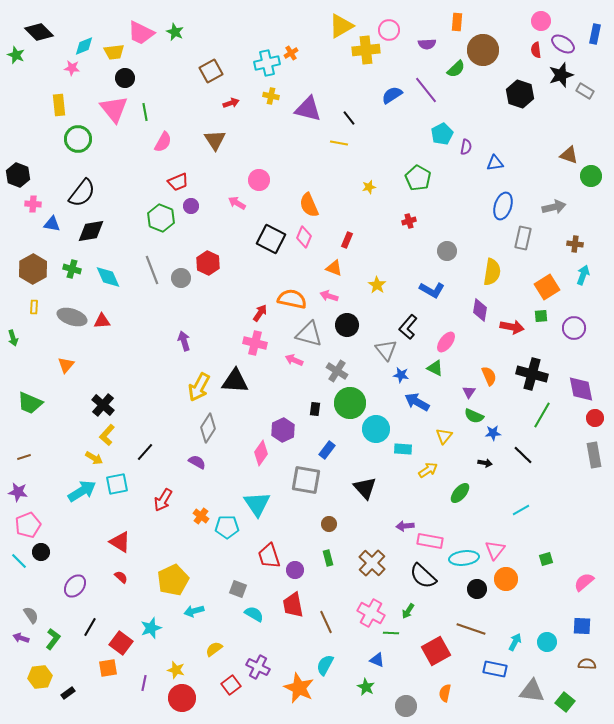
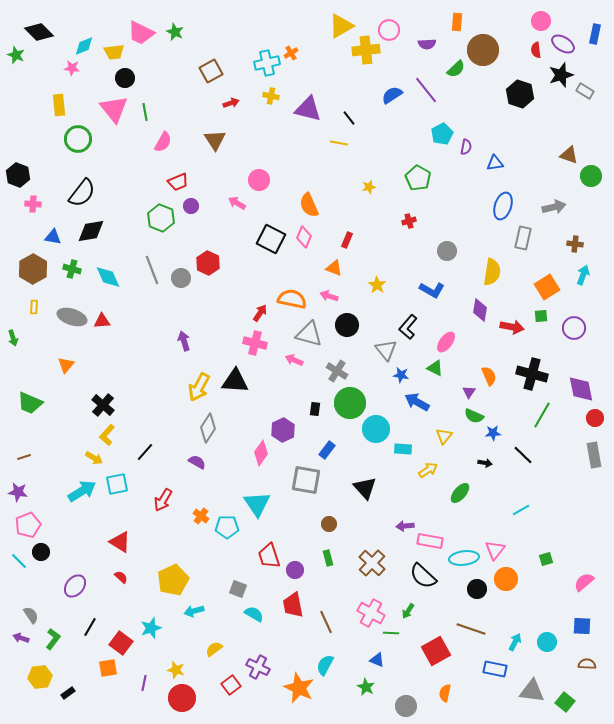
blue triangle at (52, 224): moved 1 px right, 13 px down
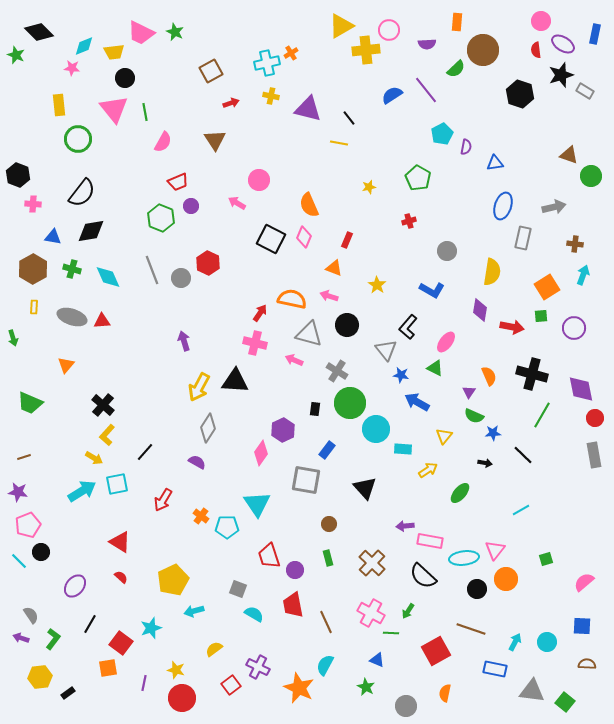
black line at (90, 627): moved 3 px up
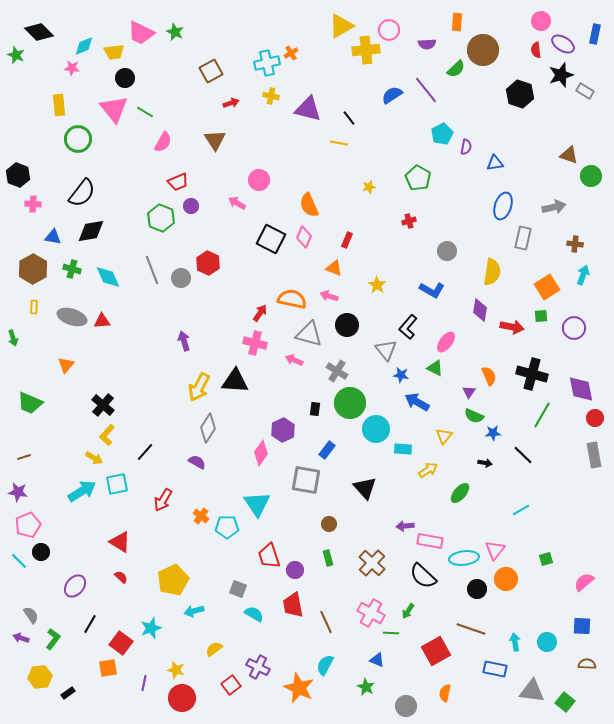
green line at (145, 112): rotated 48 degrees counterclockwise
cyan arrow at (515, 642): rotated 36 degrees counterclockwise
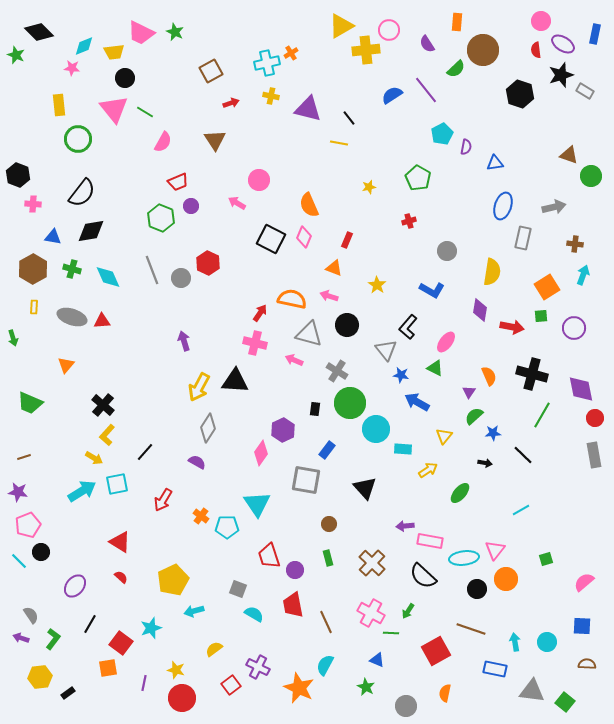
purple semicircle at (427, 44): rotated 60 degrees clockwise
green semicircle at (474, 416): rotated 114 degrees clockwise
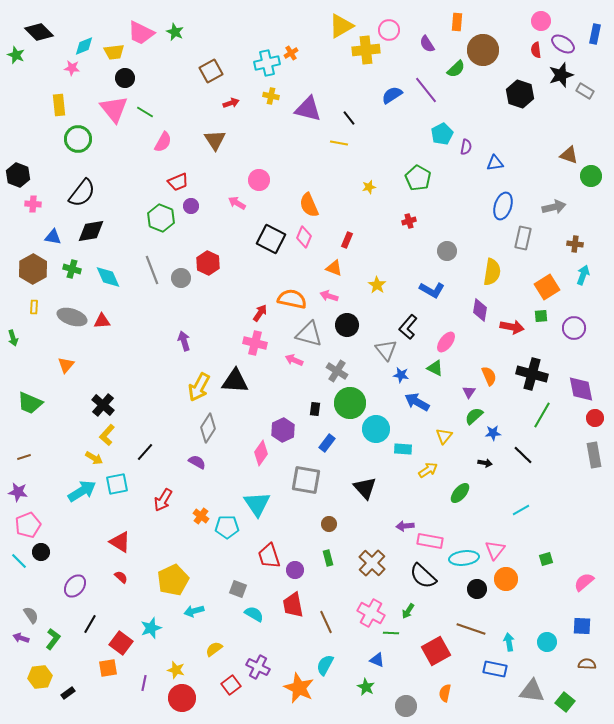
blue rectangle at (327, 450): moved 7 px up
cyan arrow at (515, 642): moved 6 px left
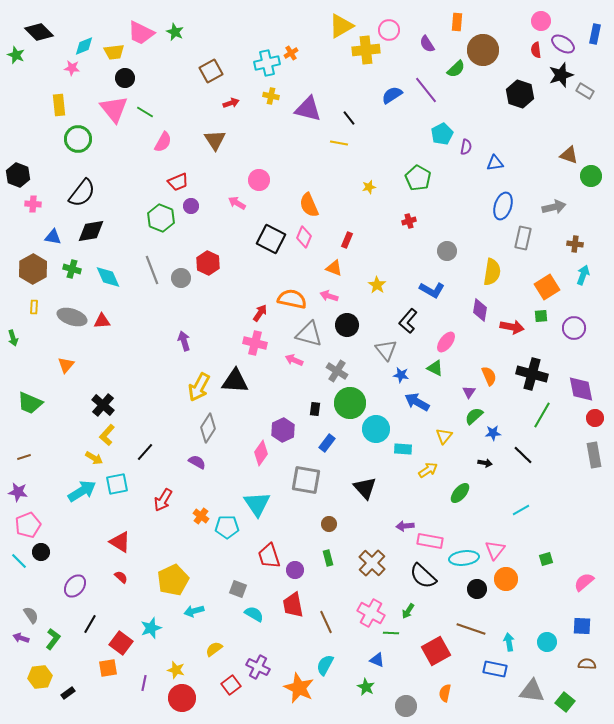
black L-shape at (408, 327): moved 6 px up
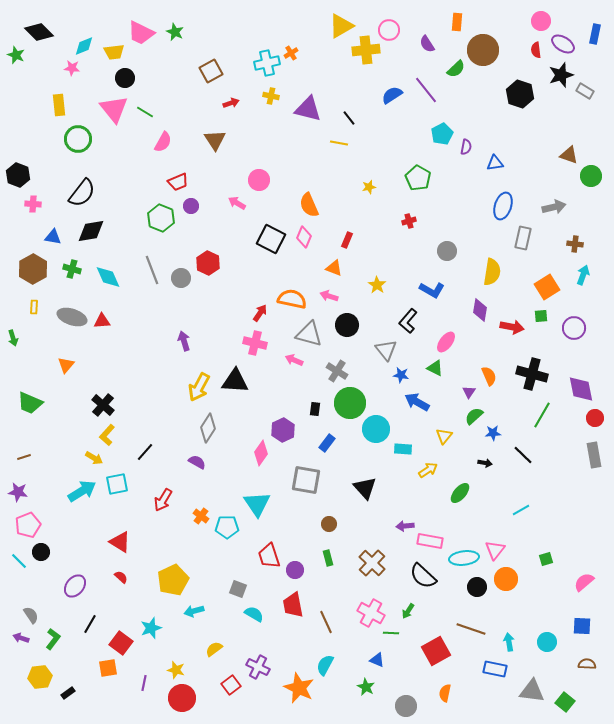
black circle at (477, 589): moved 2 px up
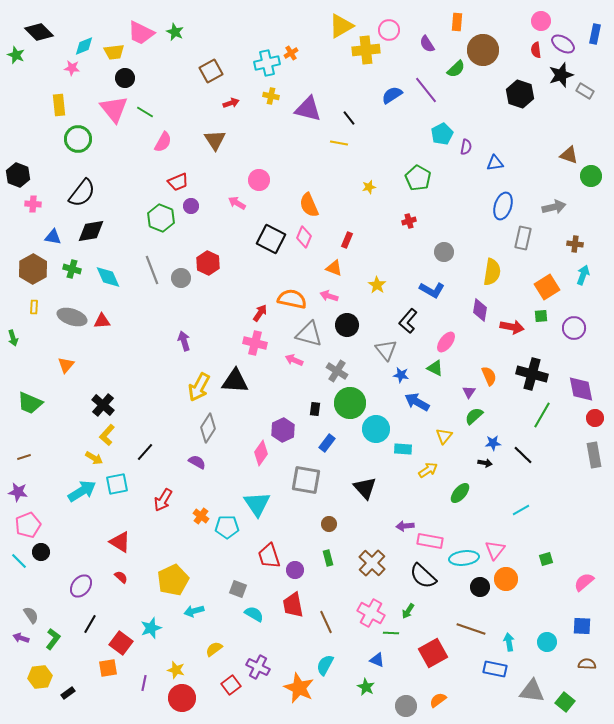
gray circle at (447, 251): moved 3 px left, 1 px down
blue star at (493, 433): moved 10 px down
purple ellipse at (75, 586): moved 6 px right
black circle at (477, 587): moved 3 px right
red square at (436, 651): moved 3 px left, 2 px down
orange semicircle at (445, 693): moved 7 px left, 7 px down; rotated 42 degrees clockwise
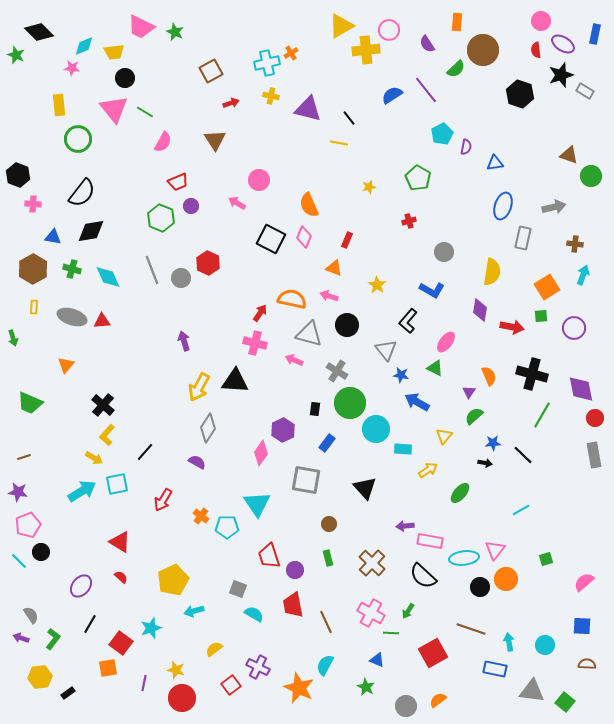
pink trapezoid at (141, 33): moved 6 px up
cyan circle at (547, 642): moved 2 px left, 3 px down
